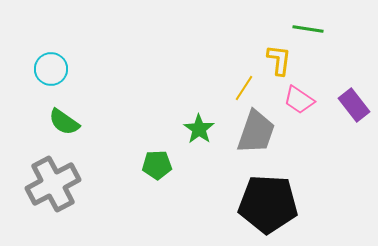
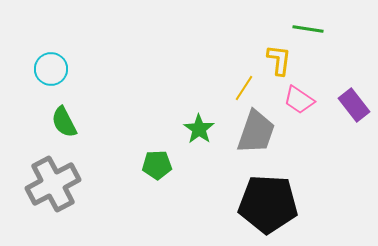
green semicircle: rotated 28 degrees clockwise
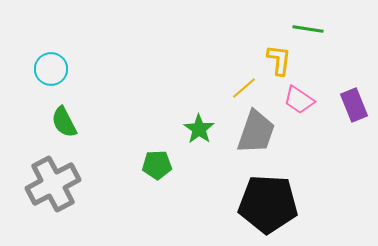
yellow line: rotated 16 degrees clockwise
purple rectangle: rotated 16 degrees clockwise
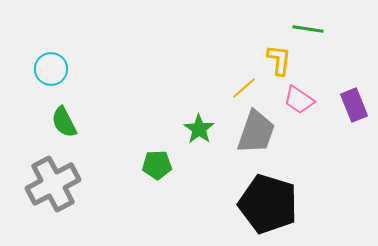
black pentagon: rotated 14 degrees clockwise
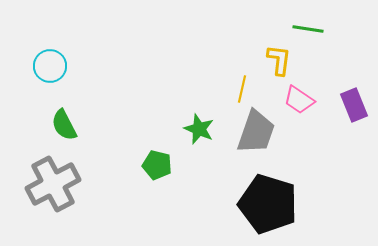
cyan circle: moved 1 px left, 3 px up
yellow line: moved 2 px left, 1 px down; rotated 36 degrees counterclockwise
green semicircle: moved 3 px down
green star: rotated 12 degrees counterclockwise
green pentagon: rotated 16 degrees clockwise
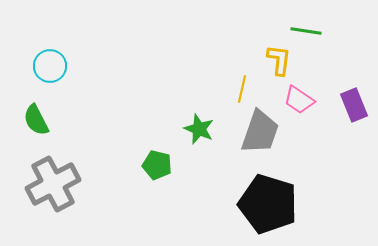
green line: moved 2 px left, 2 px down
green semicircle: moved 28 px left, 5 px up
gray trapezoid: moved 4 px right
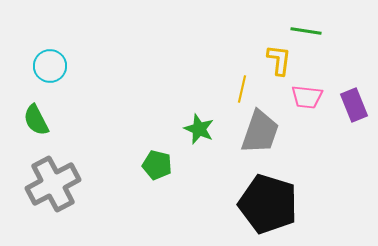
pink trapezoid: moved 8 px right, 3 px up; rotated 28 degrees counterclockwise
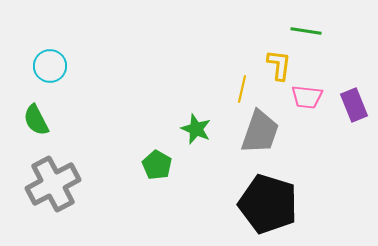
yellow L-shape: moved 5 px down
green star: moved 3 px left
green pentagon: rotated 16 degrees clockwise
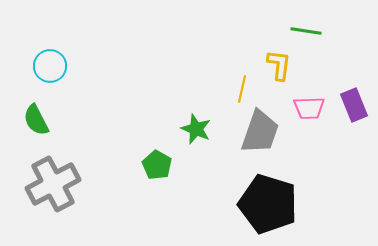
pink trapezoid: moved 2 px right, 11 px down; rotated 8 degrees counterclockwise
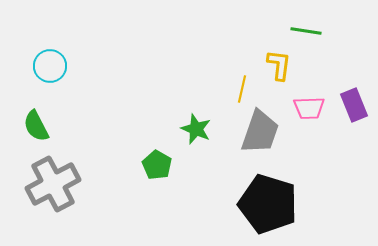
green semicircle: moved 6 px down
